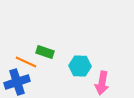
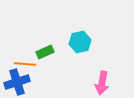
green rectangle: rotated 42 degrees counterclockwise
orange line: moved 1 px left, 2 px down; rotated 20 degrees counterclockwise
cyan hexagon: moved 24 px up; rotated 15 degrees counterclockwise
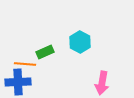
cyan hexagon: rotated 20 degrees counterclockwise
blue cross: moved 1 px right; rotated 15 degrees clockwise
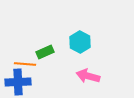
pink arrow: moved 14 px left, 7 px up; rotated 95 degrees clockwise
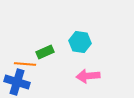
cyan hexagon: rotated 20 degrees counterclockwise
pink arrow: rotated 20 degrees counterclockwise
blue cross: moved 1 px left; rotated 20 degrees clockwise
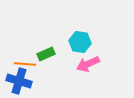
green rectangle: moved 1 px right, 2 px down
pink arrow: moved 12 px up; rotated 20 degrees counterclockwise
blue cross: moved 2 px right, 1 px up
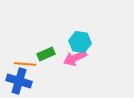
pink arrow: moved 13 px left, 6 px up
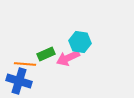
pink arrow: moved 7 px left
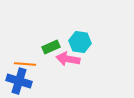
green rectangle: moved 5 px right, 7 px up
pink arrow: moved 1 px down; rotated 35 degrees clockwise
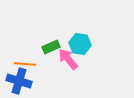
cyan hexagon: moved 2 px down
pink arrow: rotated 40 degrees clockwise
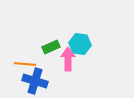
pink arrow: rotated 40 degrees clockwise
blue cross: moved 16 px right
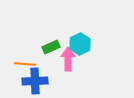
cyan hexagon: rotated 25 degrees clockwise
blue cross: rotated 20 degrees counterclockwise
